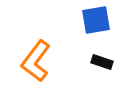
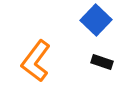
blue square: rotated 36 degrees counterclockwise
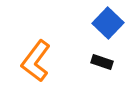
blue square: moved 12 px right, 3 px down
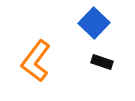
blue square: moved 14 px left
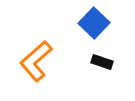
orange L-shape: rotated 12 degrees clockwise
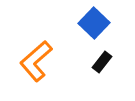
black rectangle: rotated 70 degrees counterclockwise
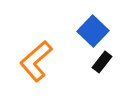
blue square: moved 1 px left, 8 px down
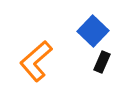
black rectangle: rotated 15 degrees counterclockwise
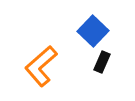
orange L-shape: moved 5 px right, 5 px down
